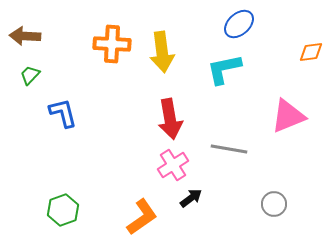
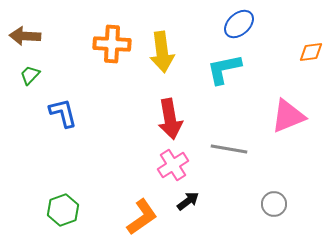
black arrow: moved 3 px left, 3 px down
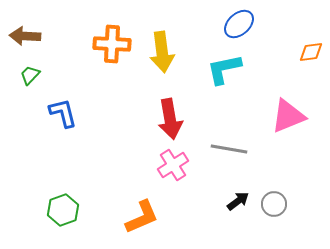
black arrow: moved 50 px right
orange L-shape: rotated 12 degrees clockwise
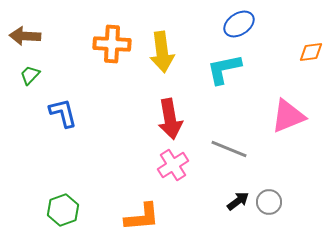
blue ellipse: rotated 8 degrees clockwise
gray line: rotated 12 degrees clockwise
gray circle: moved 5 px left, 2 px up
orange L-shape: rotated 18 degrees clockwise
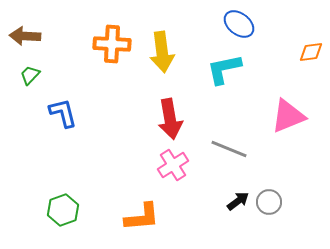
blue ellipse: rotated 72 degrees clockwise
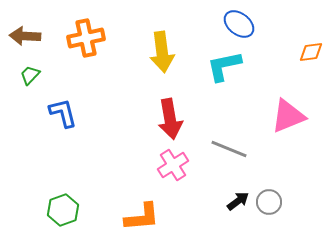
orange cross: moved 26 px left, 6 px up; rotated 15 degrees counterclockwise
cyan L-shape: moved 3 px up
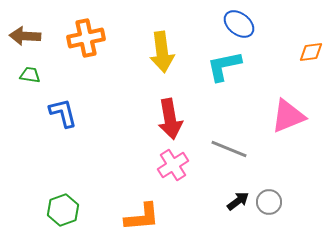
green trapezoid: rotated 55 degrees clockwise
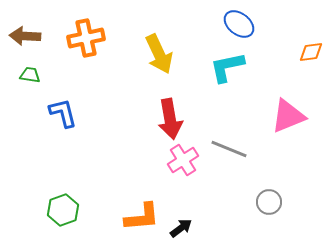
yellow arrow: moved 3 px left, 2 px down; rotated 18 degrees counterclockwise
cyan L-shape: moved 3 px right, 1 px down
pink cross: moved 10 px right, 5 px up
black arrow: moved 57 px left, 27 px down
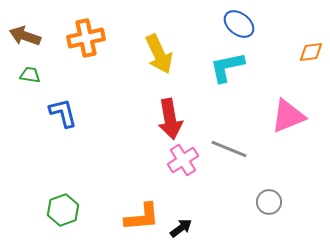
brown arrow: rotated 16 degrees clockwise
